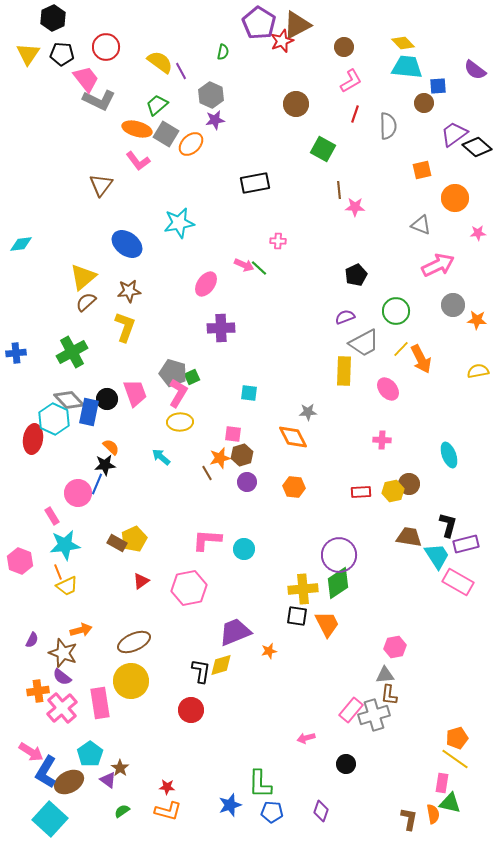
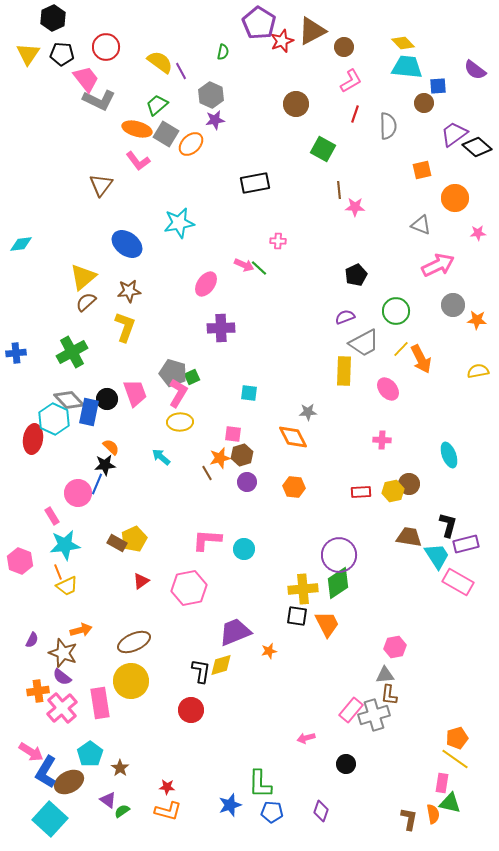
brown triangle at (297, 25): moved 15 px right, 6 px down
purple triangle at (108, 780): moved 20 px down
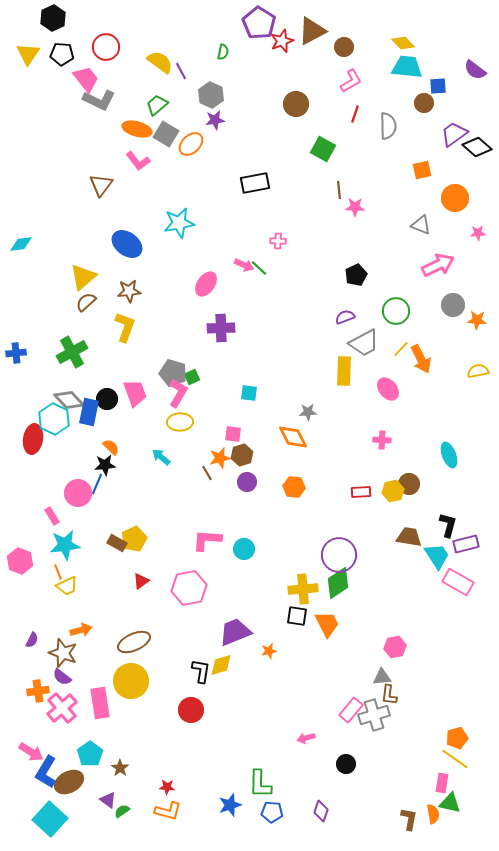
gray triangle at (385, 675): moved 3 px left, 2 px down
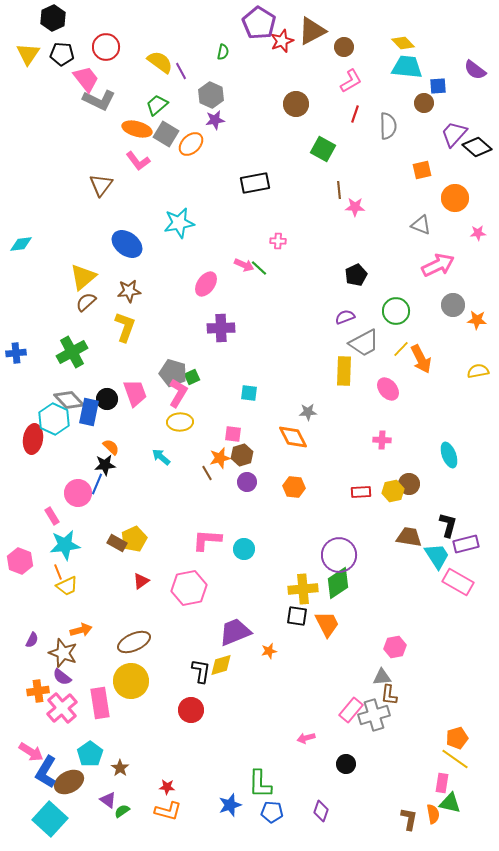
purple trapezoid at (454, 134): rotated 12 degrees counterclockwise
